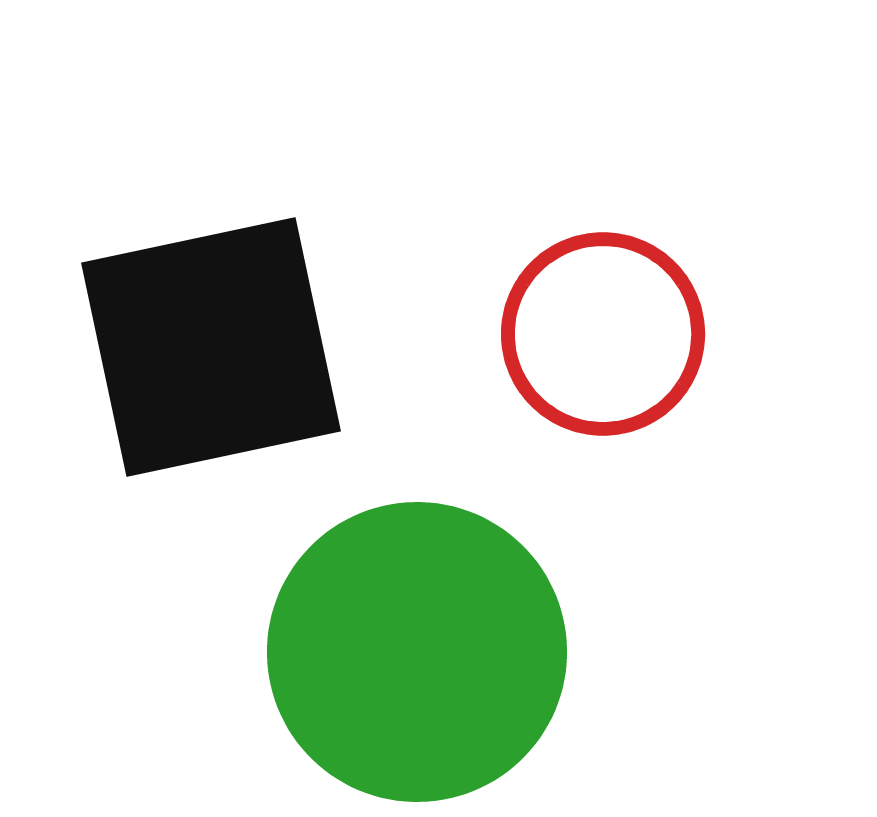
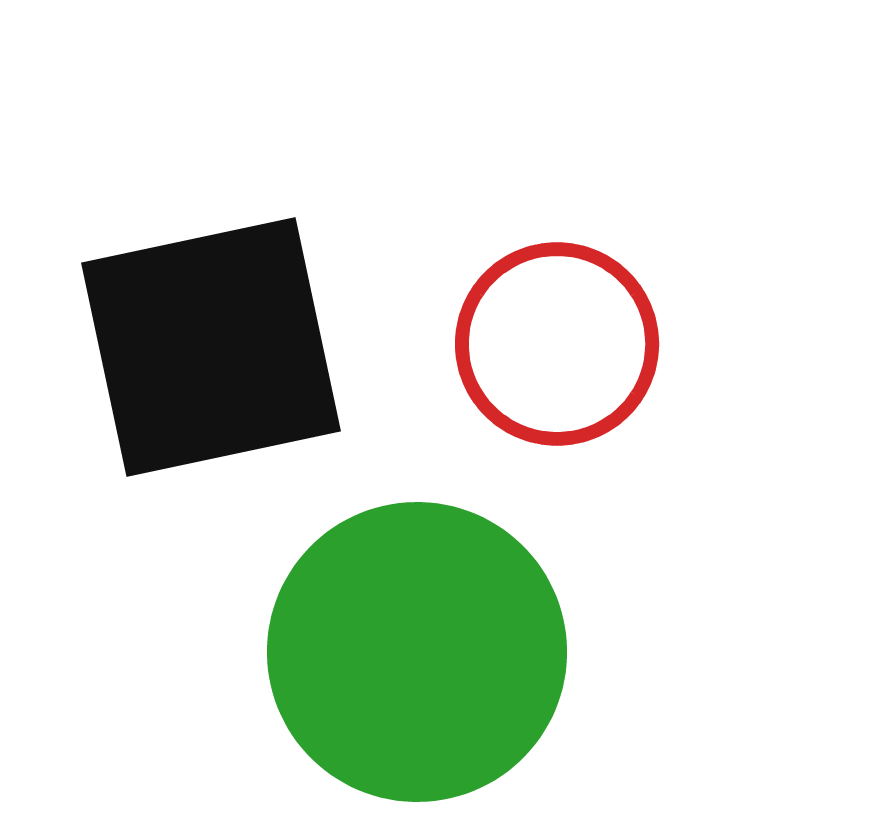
red circle: moved 46 px left, 10 px down
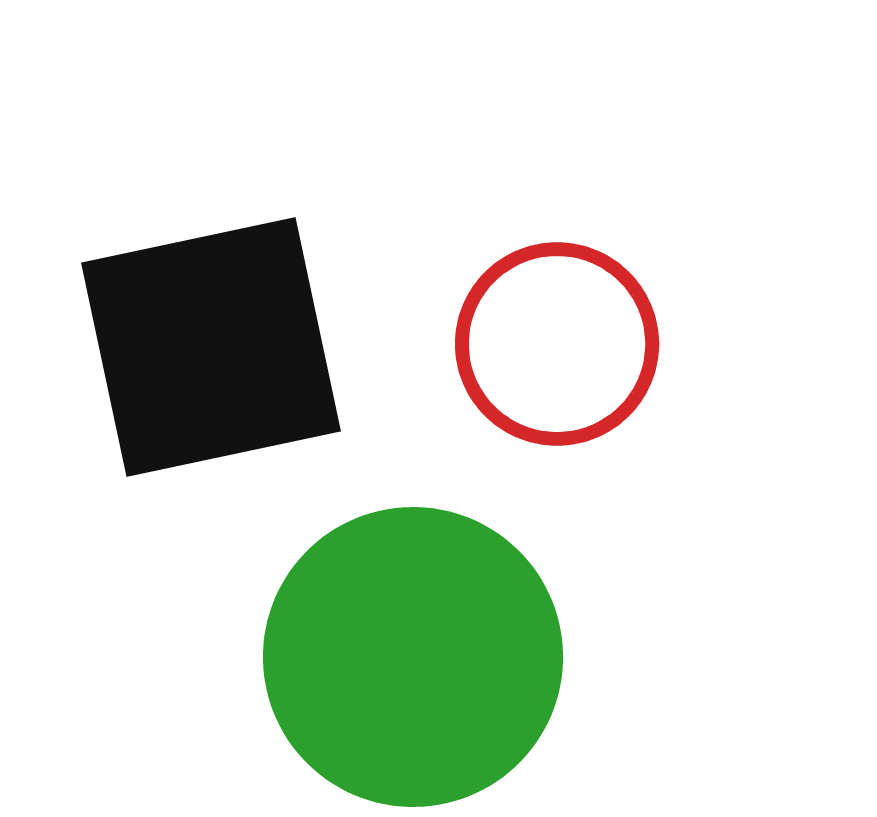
green circle: moved 4 px left, 5 px down
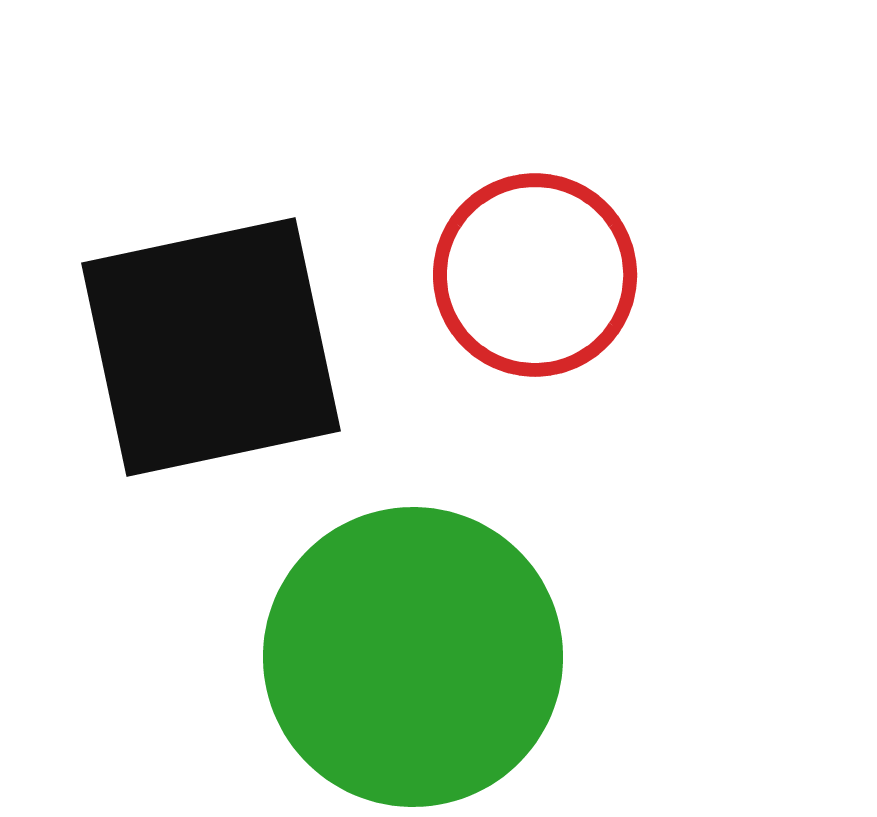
red circle: moved 22 px left, 69 px up
